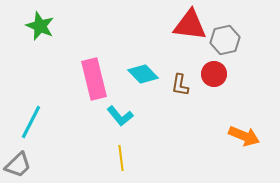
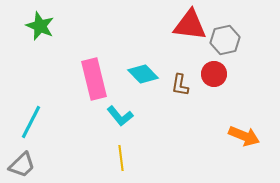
gray trapezoid: moved 4 px right
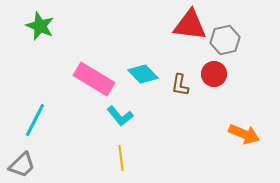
pink rectangle: rotated 45 degrees counterclockwise
cyan line: moved 4 px right, 2 px up
orange arrow: moved 2 px up
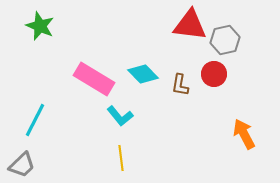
orange arrow: rotated 140 degrees counterclockwise
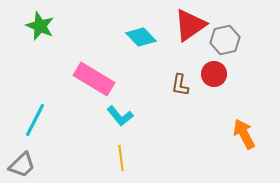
red triangle: rotated 42 degrees counterclockwise
cyan diamond: moved 2 px left, 37 px up
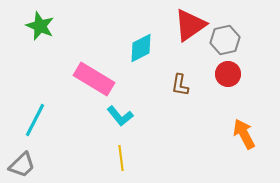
cyan diamond: moved 11 px down; rotated 72 degrees counterclockwise
red circle: moved 14 px right
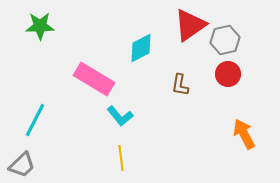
green star: rotated 24 degrees counterclockwise
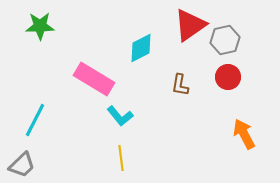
red circle: moved 3 px down
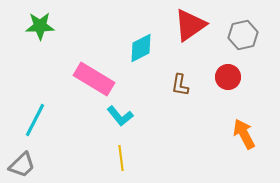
gray hexagon: moved 18 px right, 5 px up
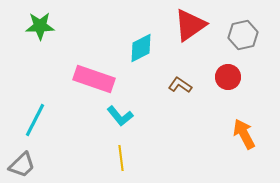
pink rectangle: rotated 12 degrees counterclockwise
brown L-shape: rotated 115 degrees clockwise
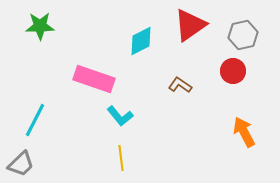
cyan diamond: moved 7 px up
red circle: moved 5 px right, 6 px up
orange arrow: moved 2 px up
gray trapezoid: moved 1 px left, 1 px up
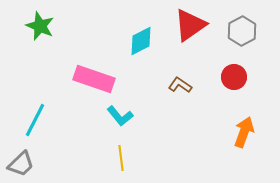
green star: rotated 24 degrees clockwise
gray hexagon: moved 1 px left, 4 px up; rotated 16 degrees counterclockwise
red circle: moved 1 px right, 6 px down
orange arrow: rotated 48 degrees clockwise
